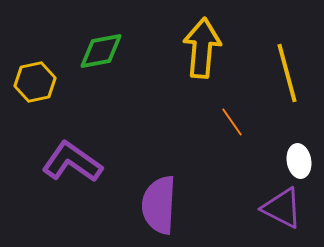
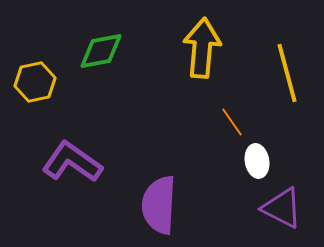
white ellipse: moved 42 px left
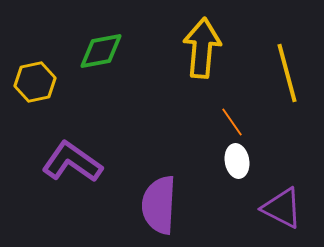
white ellipse: moved 20 px left
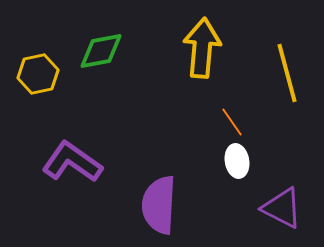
yellow hexagon: moved 3 px right, 8 px up
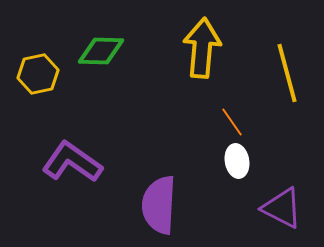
green diamond: rotated 12 degrees clockwise
